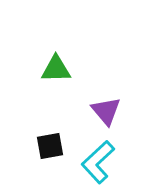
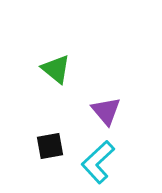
green triangle: rotated 40 degrees clockwise
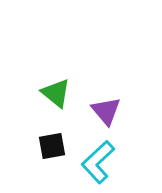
green triangle: moved 24 px down
black square: moved 2 px right
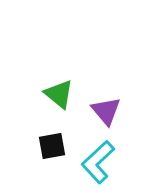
green triangle: moved 3 px right, 1 px down
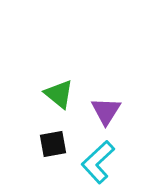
purple triangle: rotated 12 degrees clockwise
black square: moved 1 px right, 2 px up
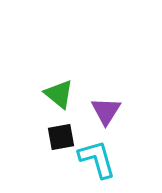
black square: moved 8 px right, 7 px up
cyan L-shape: moved 1 px left, 3 px up; rotated 117 degrees clockwise
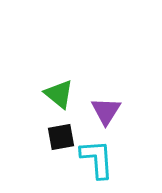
cyan L-shape: rotated 12 degrees clockwise
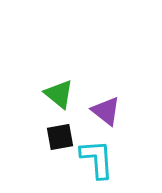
purple triangle: rotated 24 degrees counterclockwise
black square: moved 1 px left
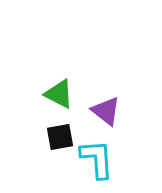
green triangle: rotated 12 degrees counterclockwise
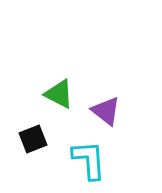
black square: moved 27 px left, 2 px down; rotated 12 degrees counterclockwise
cyan L-shape: moved 8 px left, 1 px down
